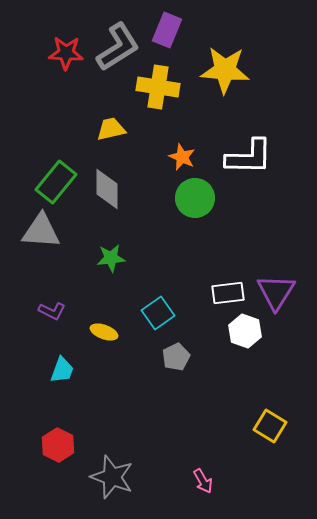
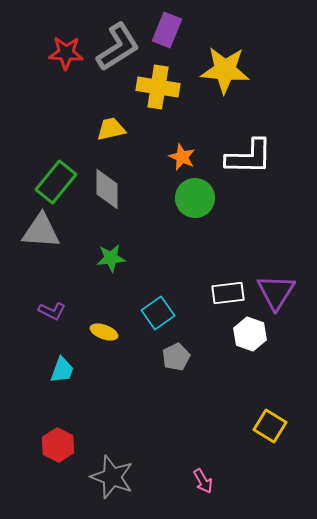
white hexagon: moved 5 px right, 3 px down
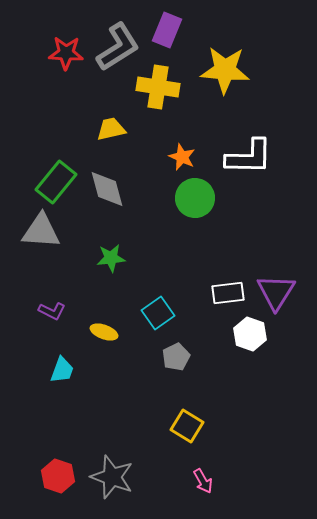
gray diamond: rotated 15 degrees counterclockwise
yellow square: moved 83 px left
red hexagon: moved 31 px down; rotated 8 degrees counterclockwise
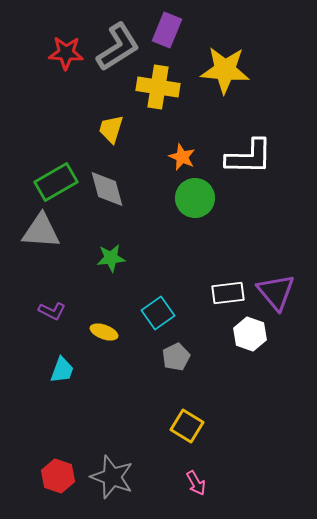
yellow trapezoid: rotated 60 degrees counterclockwise
green rectangle: rotated 21 degrees clockwise
purple triangle: rotated 12 degrees counterclockwise
pink arrow: moved 7 px left, 2 px down
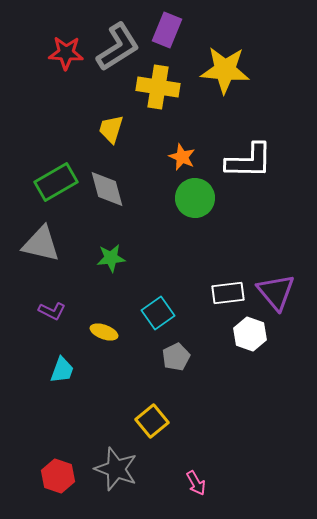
white L-shape: moved 4 px down
gray triangle: moved 13 px down; rotated 9 degrees clockwise
yellow square: moved 35 px left, 5 px up; rotated 20 degrees clockwise
gray star: moved 4 px right, 8 px up
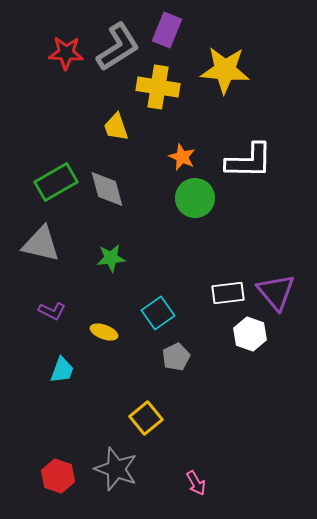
yellow trapezoid: moved 5 px right, 2 px up; rotated 36 degrees counterclockwise
yellow square: moved 6 px left, 3 px up
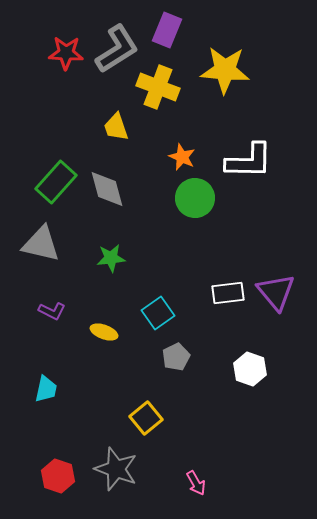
gray L-shape: moved 1 px left, 2 px down
yellow cross: rotated 12 degrees clockwise
green rectangle: rotated 18 degrees counterclockwise
white hexagon: moved 35 px down
cyan trapezoid: moved 16 px left, 19 px down; rotated 8 degrees counterclockwise
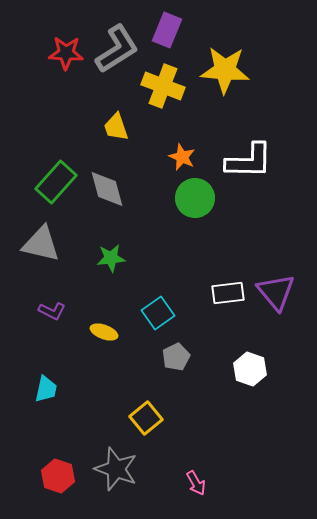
yellow cross: moved 5 px right, 1 px up
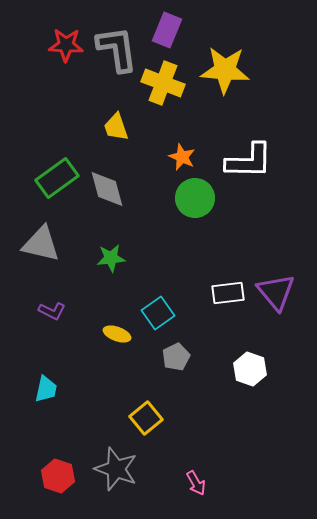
gray L-shape: rotated 66 degrees counterclockwise
red star: moved 8 px up
yellow cross: moved 3 px up
green rectangle: moved 1 px right, 4 px up; rotated 12 degrees clockwise
yellow ellipse: moved 13 px right, 2 px down
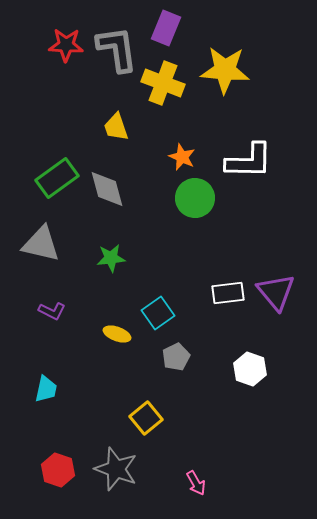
purple rectangle: moved 1 px left, 2 px up
red hexagon: moved 6 px up
